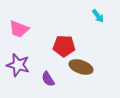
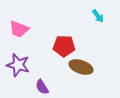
purple semicircle: moved 6 px left, 8 px down
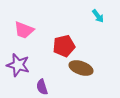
pink trapezoid: moved 5 px right, 1 px down
red pentagon: rotated 15 degrees counterclockwise
brown ellipse: moved 1 px down
purple semicircle: rotated 14 degrees clockwise
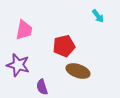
pink trapezoid: rotated 100 degrees counterclockwise
brown ellipse: moved 3 px left, 3 px down
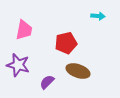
cyan arrow: rotated 48 degrees counterclockwise
red pentagon: moved 2 px right, 3 px up
purple semicircle: moved 5 px right, 5 px up; rotated 63 degrees clockwise
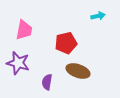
cyan arrow: rotated 16 degrees counterclockwise
purple star: moved 2 px up
purple semicircle: rotated 35 degrees counterclockwise
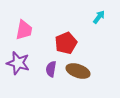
cyan arrow: moved 1 px right, 1 px down; rotated 40 degrees counterclockwise
red pentagon: rotated 10 degrees counterclockwise
purple semicircle: moved 4 px right, 13 px up
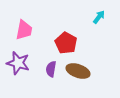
red pentagon: rotated 20 degrees counterclockwise
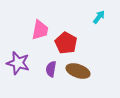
pink trapezoid: moved 16 px right
